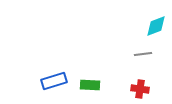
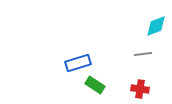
blue rectangle: moved 24 px right, 18 px up
green rectangle: moved 5 px right; rotated 30 degrees clockwise
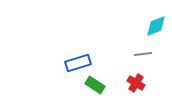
red cross: moved 4 px left, 6 px up; rotated 24 degrees clockwise
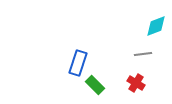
blue rectangle: rotated 55 degrees counterclockwise
green rectangle: rotated 12 degrees clockwise
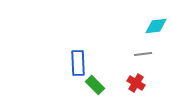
cyan diamond: rotated 15 degrees clockwise
blue rectangle: rotated 20 degrees counterclockwise
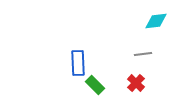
cyan diamond: moved 5 px up
red cross: rotated 12 degrees clockwise
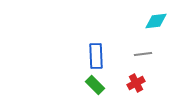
blue rectangle: moved 18 px right, 7 px up
red cross: rotated 18 degrees clockwise
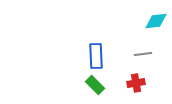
red cross: rotated 18 degrees clockwise
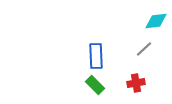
gray line: moved 1 px right, 5 px up; rotated 36 degrees counterclockwise
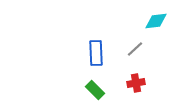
gray line: moved 9 px left
blue rectangle: moved 3 px up
green rectangle: moved 5 px down
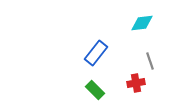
cyan diamond: moved 14 px left, 2 px down
gray line: moved 15 px right, 12 px down; rotated 66 degrees counterclockwise
blue rectangle: rotated 40 degrees clockwise
